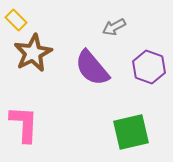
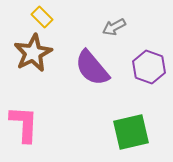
yellow rectangle: moved 26 px right, 3 px up
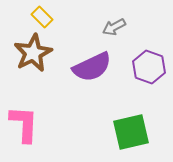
purple semicircle: moved 1 px up; rotated 75 degrees counterclockwise
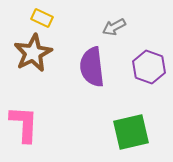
yellow rectangle: moved 1 px down; rotated 20 degrees counterclockwise
purple semicircle: rotated 108 degrees clockwise
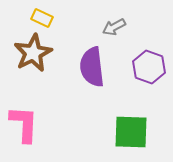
green square: rotated 15 degrees clockwise
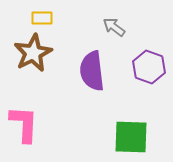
yellow rectangle: rotated 25 degrees counterclockwise
gray arrow: rotated 65 degrees clockwise
purple semicircle: moved 4 px down
green square: moved 5 px down
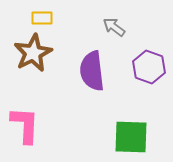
pink L-shape: moved 1 px right, 1 px down
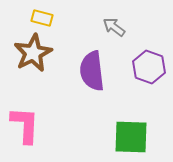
yellow rectangle: rotated 15 degrees clockwise
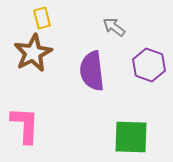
yellow rectangle: rotated 60 degrees clockwise
purple hexagon: moved 2 px up
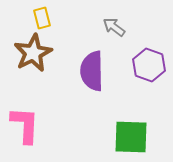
purple semicircle: rotated 6 degrees clockwise
